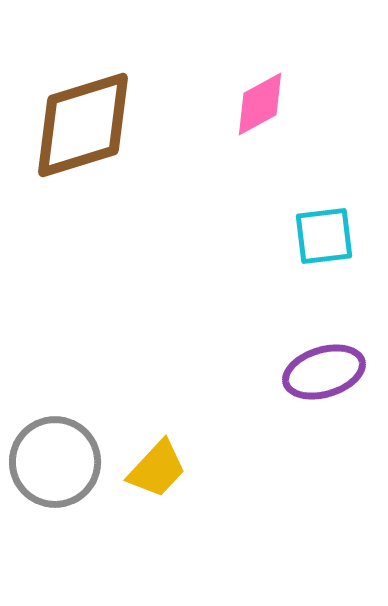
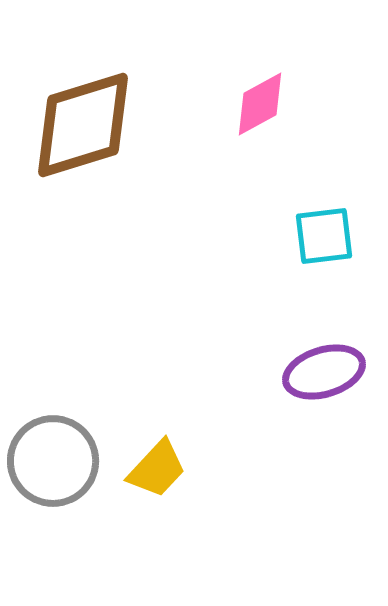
gray circle: moved 2 px left, 1 px up
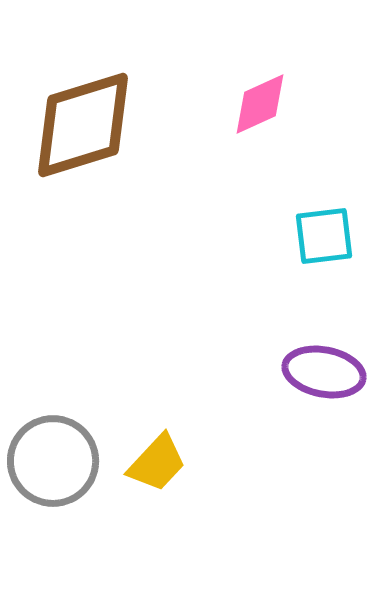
pink diamond: rotated 4 degrees clockwise
purple ellipse: rotated 28 degrees clockwise
yellow trapezoid: moved 6 px up
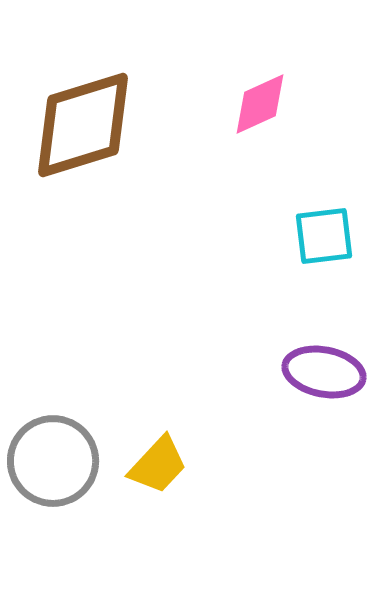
yellow trapezoid: moved 1 px right, 2 px down
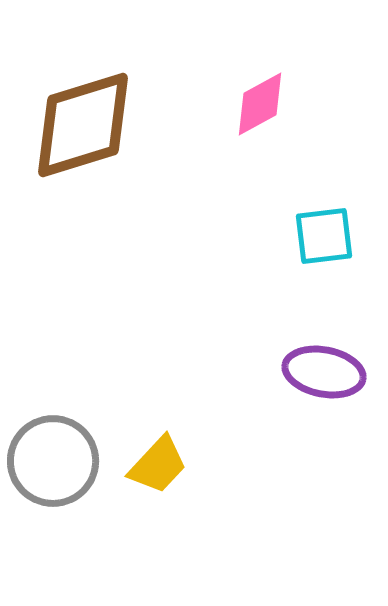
pink diamond: rotated 4 degrees counterclockwise
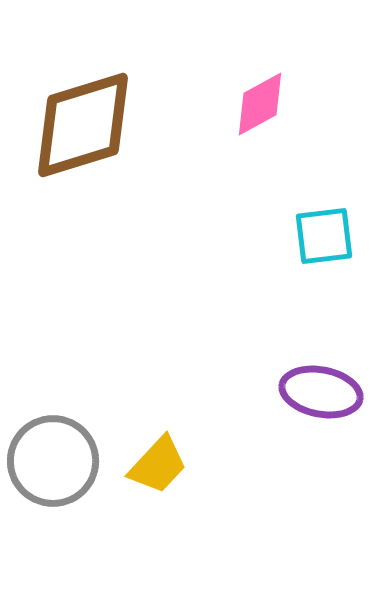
purple ellipse: moved 3 px left, 20 px down
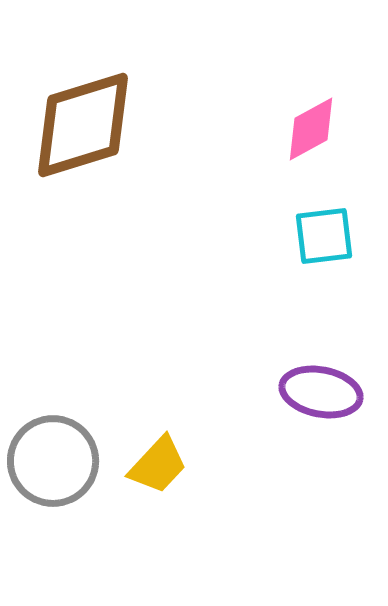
pink diamond: moved 51 px right, 25 px down
